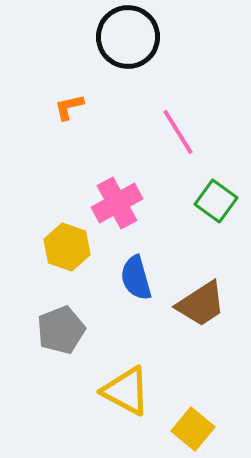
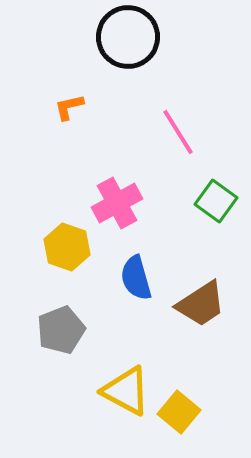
yellow square: moved 14 px left, 17 px up
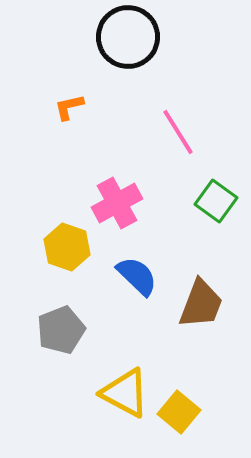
blue semicircle: moved 1 px right, 2 px up; rotated 150 degrees clockwise
brown trapezoid: rotated 36 degrees counterclockwise
yellow triangle: moved 1 px left, 2 px down
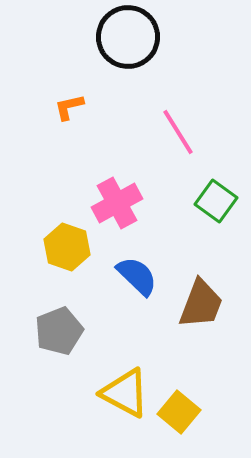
gray pentagon: moved 2 px left, 1 px down
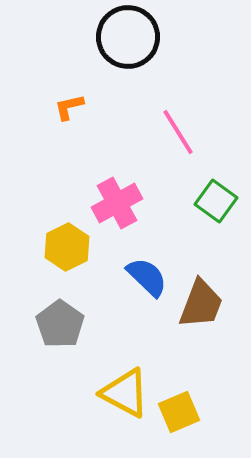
yellow hexagon: rotated 15 degrees clockwise
blue semicircle: moved 10 px right, 1 px down
gray pentagon: moved 1 px right, 7 px up; rotated 15 degrees counterclockwise
yellow square: rotated 27 degrees clockwise
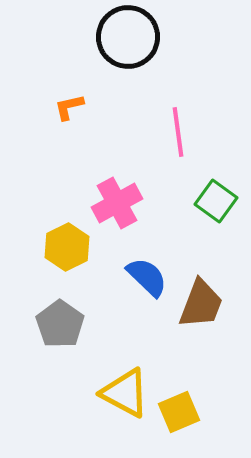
pink line: rotated 24 degrees clockwise
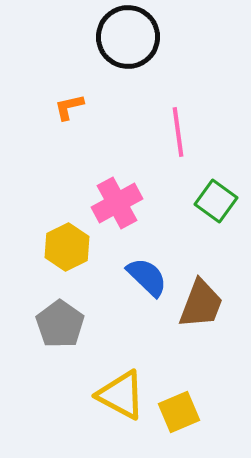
yellow triangle: moved 4 px left, 2 px down
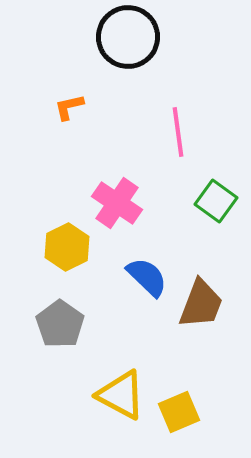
pink cross: rotated 27 degrees counterclockwise
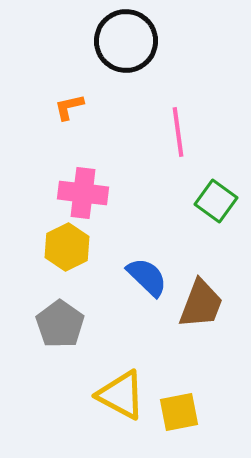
black circle: moved 2 px left, 4 px down
pink cross: moved 34 px left, 10 px up; rotated 27 degrees counterclockwise
yellow square: rotated 12 degrees clockwise
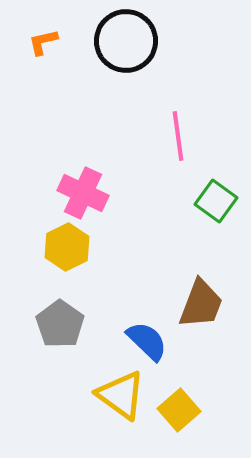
orange L-shape: moved 26 px left, 65 px up
pink line: moved 4 px down
pink cross: rotated 18 degrees clockwise
blue semicircle: moved 64 px down
yellow triangle: rotated 8 degrees clockwise
yellow square: moved 2 px up; rotated 30 degrees counterclockwise
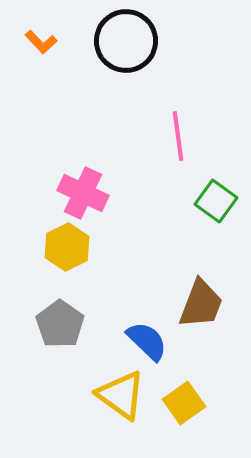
orange L-shape: moved 2 px left; rotated 120 degrees counterclockwise
yellow square: moved 5 px right, 7 px up; rotated 6 degrees clockwise
